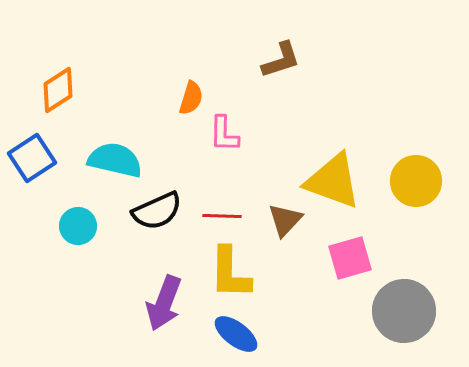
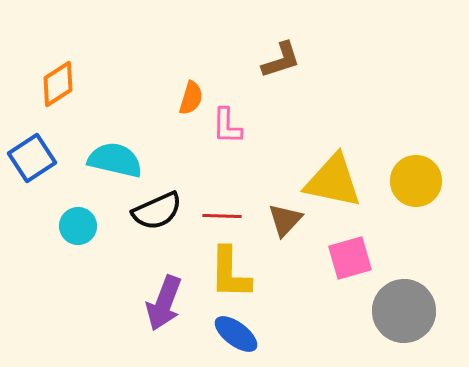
orange diamond: moved 6 px up
pink L-shape: moved 3 px right, 8 px up
yellow triangle: rotated 8 degrees counterclockwise
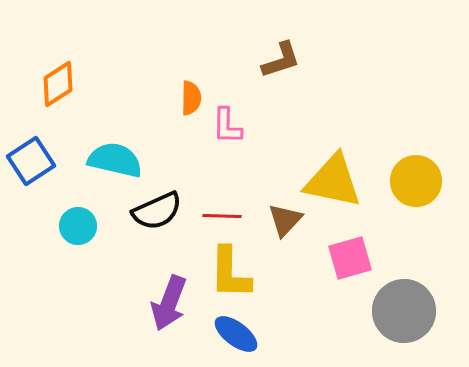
orange semicircle: rotated 16 degrees counterclockwise
blue square: moved 1 px left, 3 px down
purple arrow: moved 5 px right
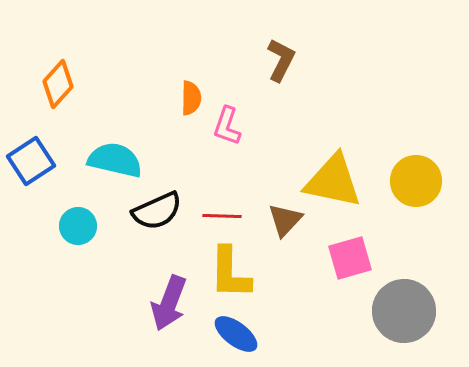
brown L-shape: rotated 45 degrees counterclockwise
orange diamond: rotated 15 degrees counterclockwise
pink L-shape: rotated 18 degrees clockwise
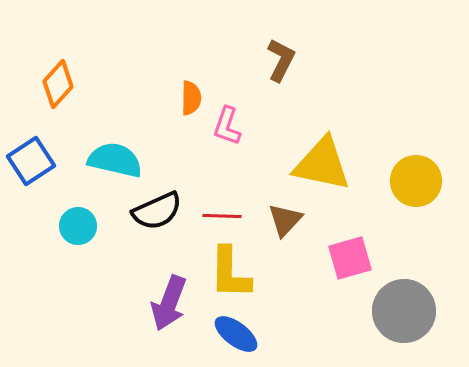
yellow triangle: moved 11 px left, 17 px up
